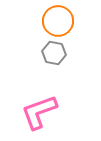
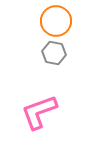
orange circle: moved 2 px left
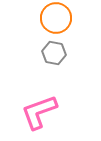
orange circle: moved 3 px up
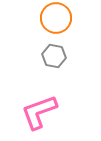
gray hexagon: moved 3 px down
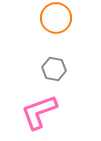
gray hexagon: moved 13 px down
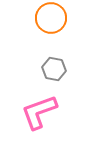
orange circle: moved 5 px left
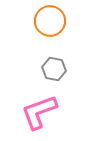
orange circle: moved 1 px left, 3 px down
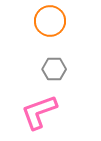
gray hexagon: rotated 10 degrees counterclockwise
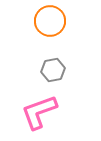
gray hexagon: moved 1 px left, 1 px down; rotated 10 degrees counterclockwise
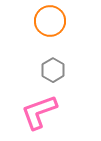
gray hexagon: rotated 20 degrees counterclockwise
